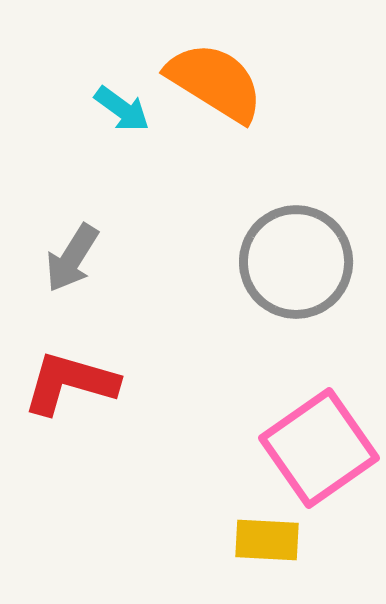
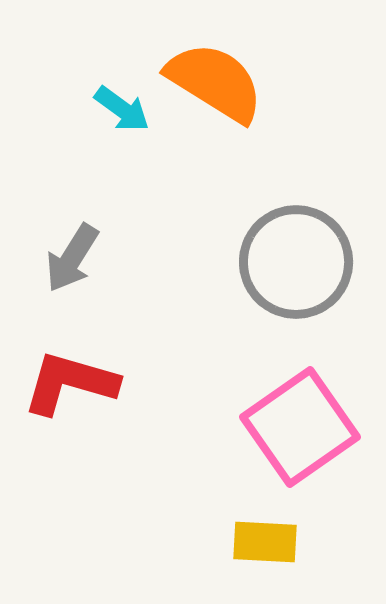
pink square: moved 19 px left, 21 px up
yellow rectangle: moved 2 px left, 2 px down
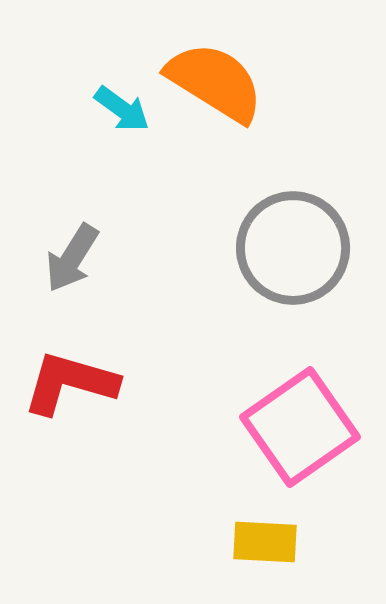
gray circle: moved 3 px left, 14 px up
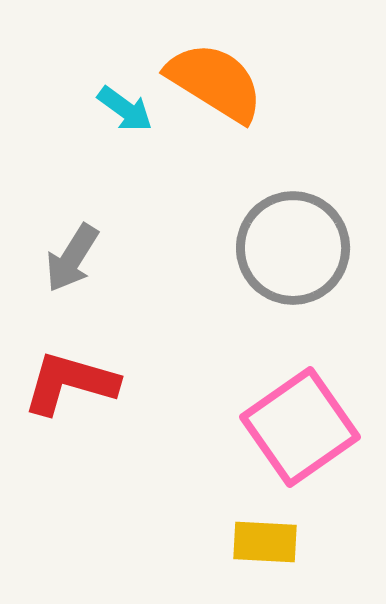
cyan arrow: moved 3 px right
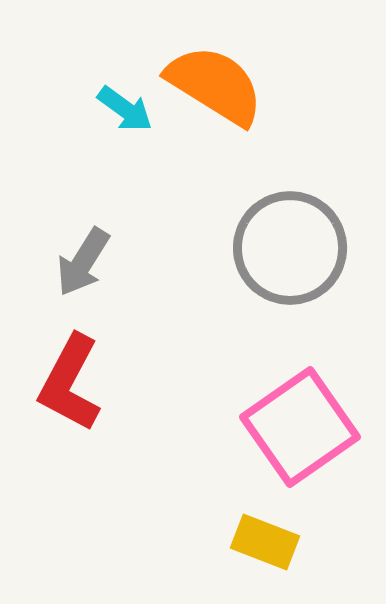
orange semicircle: moved 3 px down
gray circle: moved 3 px left
gray arrow: moved 11 px right, 4 px down
red L-shape: rotated 78 degrees counterclockwise
yellow rectangle: rotated 18 degrees clockwise
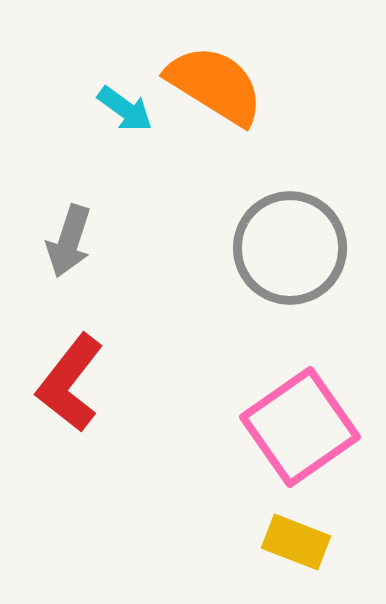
gray arrow: moved 14 px left, 21 px up; rotated 14 degrees counterclockwise
red L-shape: rotated 10 degrees clockwise
yellow rectangle: moved 31 px right
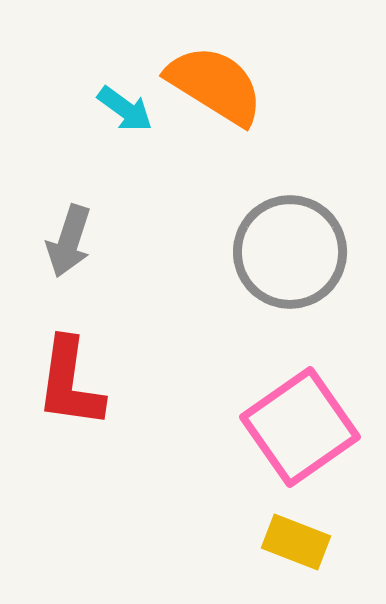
gray circle: moved 4 px down
red L-shape: rotated 30 degrees counterclockwise
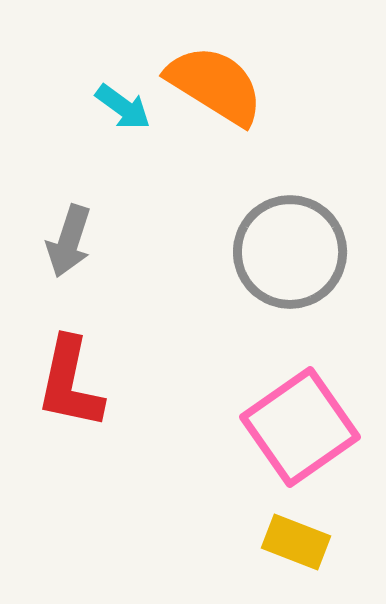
cyan arrow: moved 2 px left, 2 px up
red L-shape: rotated 4 degrees clockwise
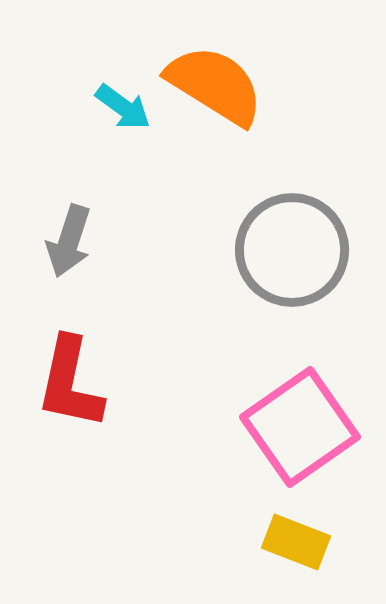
gray circle: moved 2 px right, 2 px up
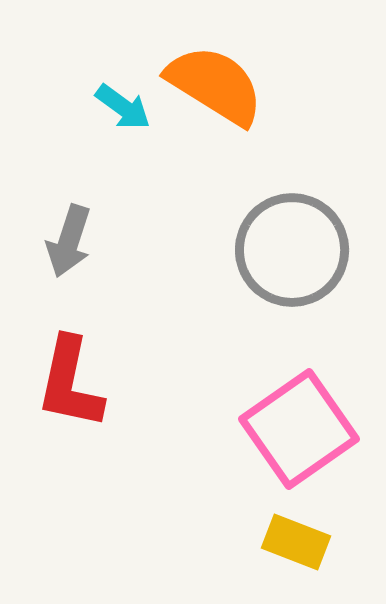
pink square: moved 1 px left, 2 px down
